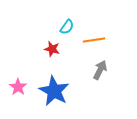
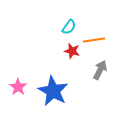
cyan semicircle: moved 2 px right
red star: moved 20 px right, 2 px down
blue star: moved 1 px left
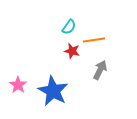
pink star: moved 2 px up
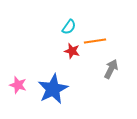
orange line: moved 1 px right, 1 px down
gray arrow: moved 11 px right, 1 px up
pink star: rotated 18 degrees counterclockwise
blue star: moved 2 px up; rotated 16 degrees clockwise
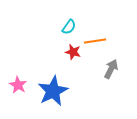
red star: moved 1 px right, 1 px down
pink star: rotated 12 degrees clockwise
blue star: moved 2 px down
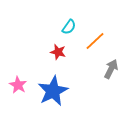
orange line: rotated 35 degrees counterclockwise
red star: moved 15 px left
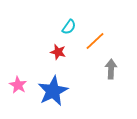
gray arrow: rotated 24 degrees counterclockwise
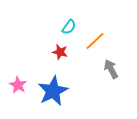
red star: moved 2 px right
gray arrow: rotated 30 degrees counterclockwise
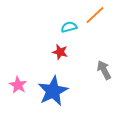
cyan semicircle: rotated 140 degrees counterclockwise
orange line: moved 26 px up
gray arrow: moved 7 px left, 1 px down
